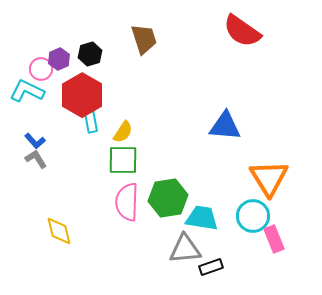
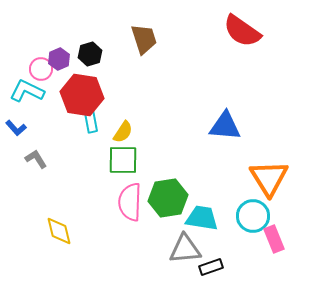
red hexagon: rotated 21 degrees counterclockwise
blue L-shape: moved 19 px left, 13 px up
pink semicircle: moved 3 px right
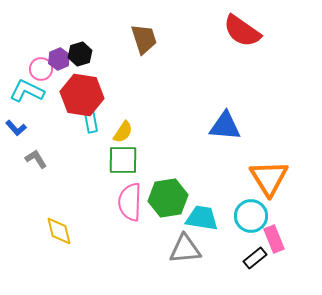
black hexagon: moved 10 px left
cyan circle: moved 2 px left
black rectangle: moved 44 px right, 9 px up; rotated 20 degrees counterclockwise
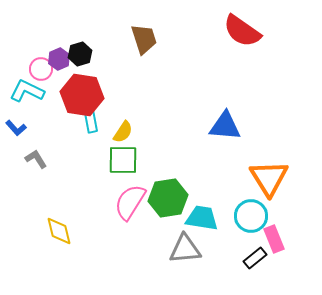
pink semicircle: rotated 30 degrees clockwise
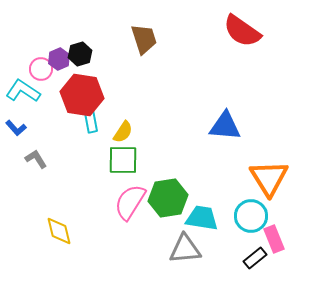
cyan L-shape: moved 4 px left; rotated 8 degrees clockwise
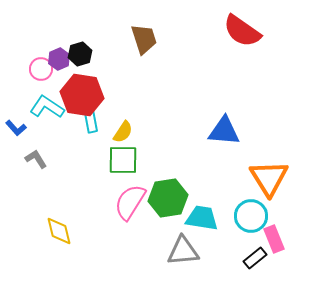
cyan L-shape: moved 24 px right, 16 px down
blue triangle: moved 1 px left, 5 px down
gray triangle: moved 2 px left, 2 px down
